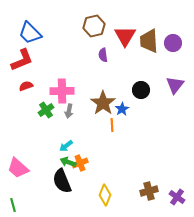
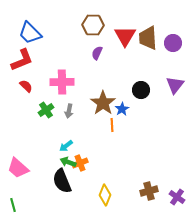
brown hexagon: moved 1 px left, 1 px up; rotated 15 degrees clockwise
brown trapezoid: moved 1 px left, 3 px up
purple semicircle: moved 6 px left, 2 px up; rotated 32 degrees clockwise
red semicircle: rotated 64 degrees clockwise
pink cross: moved 9 px up
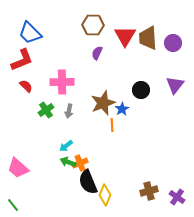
brown star: rotated 15 degrees clockwise
black semicircle: moved 26 px right, 1 px down
green line: rotated 24 degrees counterclockwise
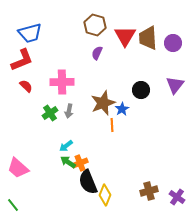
brown hexagon: moved 2 px right; rotated 15 degrees clockwise
blue trapezoid: rotated 60 degrees counterclockwise
green cross: moved 4 px right, 3 px down
green arrow: rotated 14 degrees clockwise
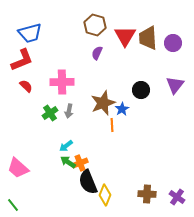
brown cross: moved 2 px left, 3 px down; rotated 18 degrees clockwise
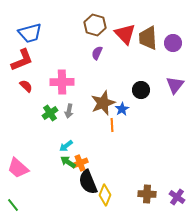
red triangle: moved 2 px up; rotated 15 degrees counterclockwise
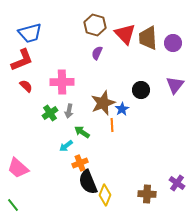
green arrow: moved 14 px right, 30 px up
purple cross: moved 14 px up
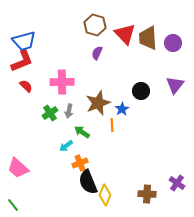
blue trapezoid: moved 6 px left, 8 px down
red L-shape: moved 1 px down
black circle: moved 1 px down
brown star: moved 5 px left
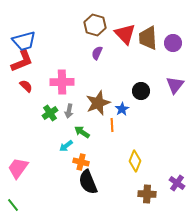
orange cross: moved 1 px right, 1 px up; rotated 35 degrees clockwise
pink trapezoid: rotated 85 degrees clockwise
yellow diamond: moved 30 px right, 34 px up
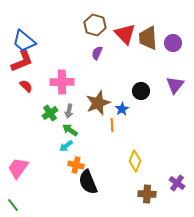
blue trapezoid: rotated 55 degrees clockwise
green arrow: moved 12 px left, 2 px up
orange cross: moved 5 px left, 3 px down
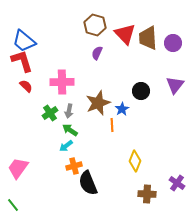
red L-shape: rotated 85 degrees counterclockwise
orange cross: moved 2 px left, 1 px down; rotated 28 degrees counterclockwise
black semicircle: moved 1 px down
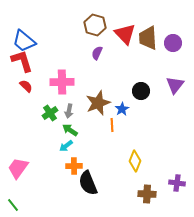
orange cross: rotated 14 degrees clockwise
purple cross: rotated 28 degrees counterclockwise
